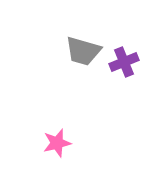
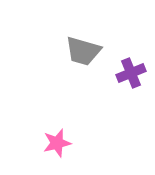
purple cross: moved 7 px right, 11 px down
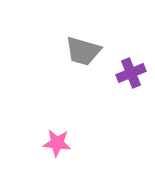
pink star: rotated 20 degrees clockwise
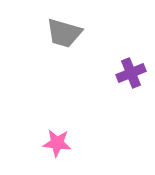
gray trapezoid: moved 19 px left, 18 px up
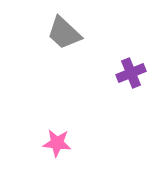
gray trapezoid: rotated 27 degrees clockwise
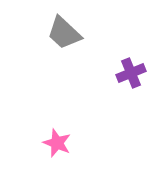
pink star: rotated 16 degrees clockwise
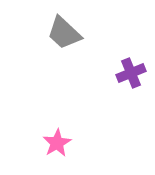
pink star: rotated 20 degrees clockwise
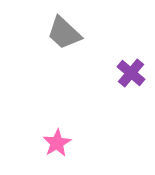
purple cross: rotated 28 degrees counterclockwise
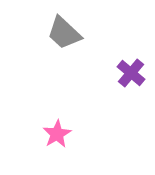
pink star: moved 9 px up
